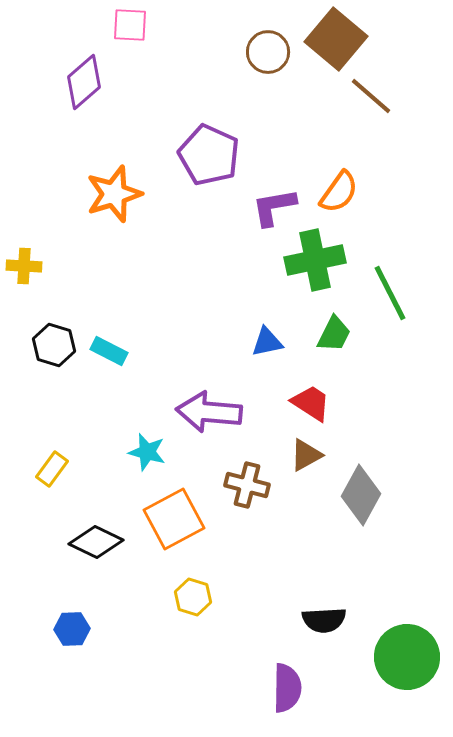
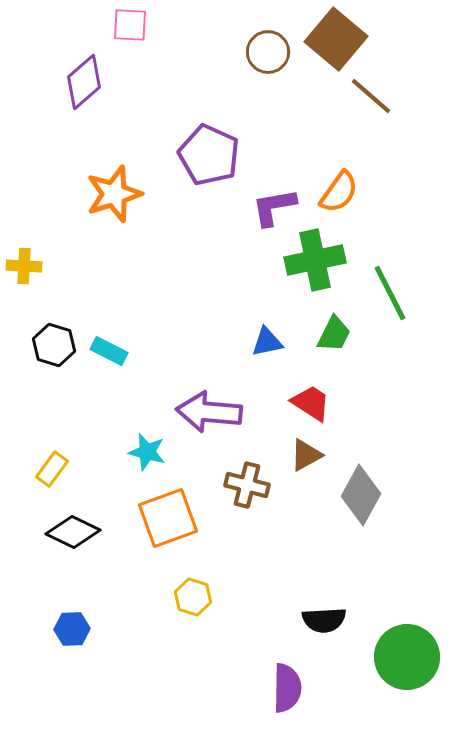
orange square: moved 6 px left, 1 px up; rotated 8 degrees clockwise
black diamond: moved 23 px left, 10 px up
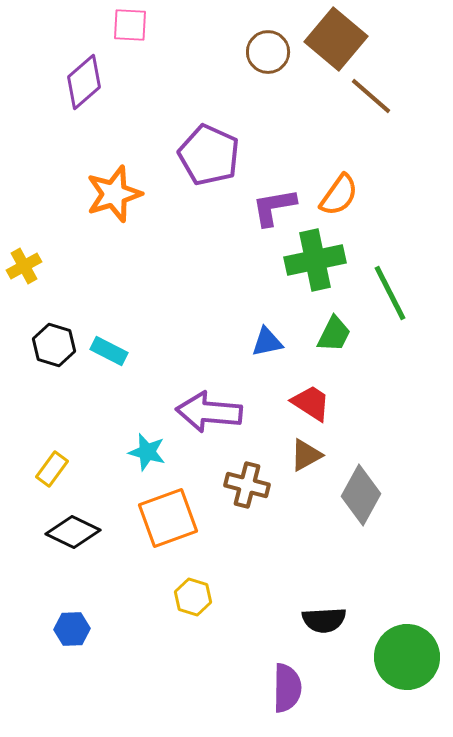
orange semicircle: moved 3 px down
yellow cross: rotated 32 degrees counterclockwise
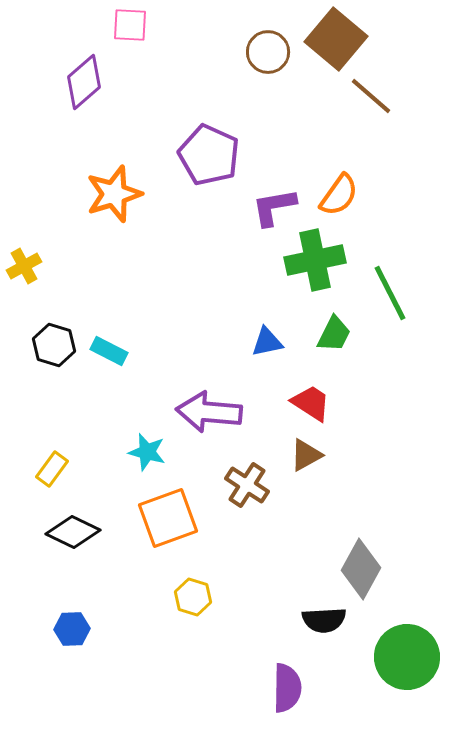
brown cross: rotated 18 degrees clockwise
gray diamond: moved 74 px down
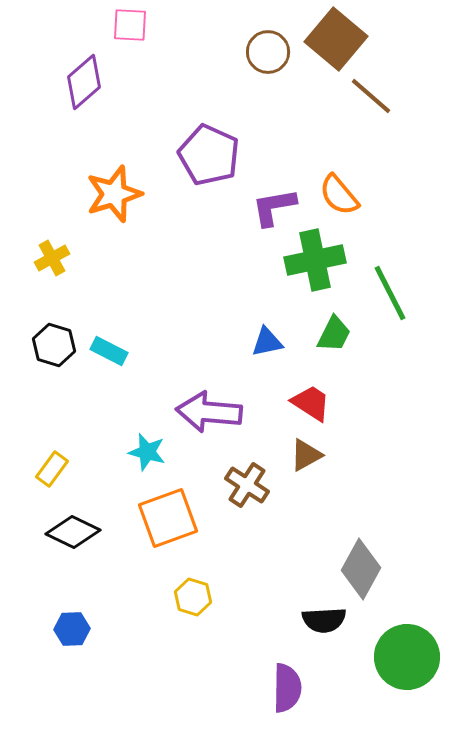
orange semicircle: rotated 105 degrees clockwise
yellow cross: moved 28 px right, 8 px up
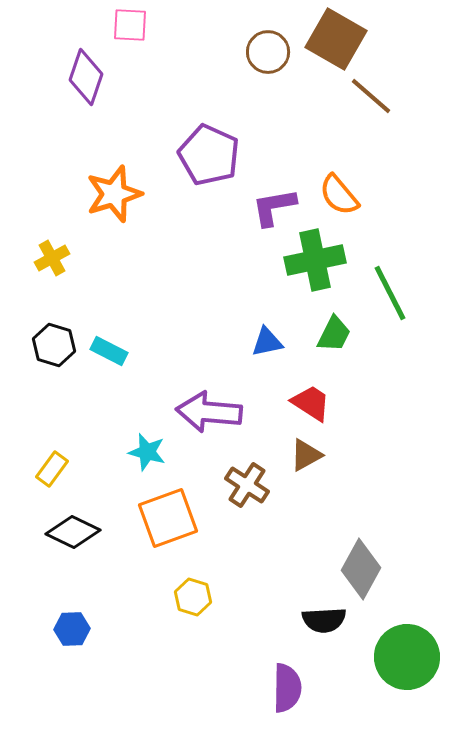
brown square: rotated 10 degrees counterclockwise
purple diamond: moved 2 px right, 5 px up; rotated 30 degrees counterclockwise
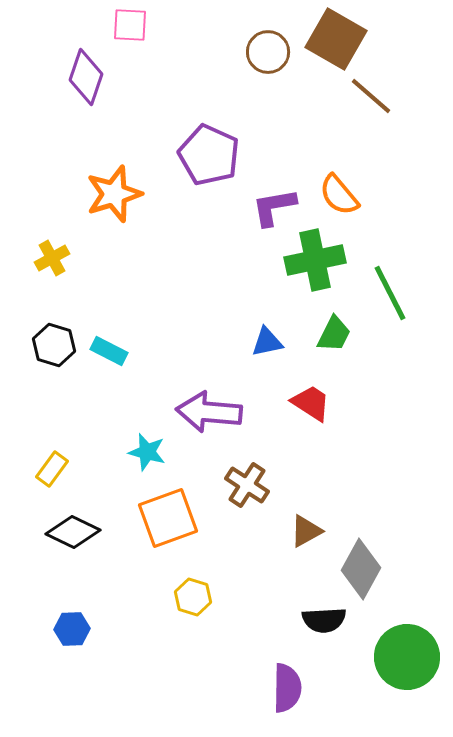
brown triangle: moved 76 px down
